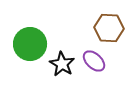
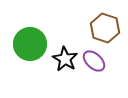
brown hexagon: moved 4 px left; rotated 16 degrees clockwise
black star: moved 3 px right, 5 px up
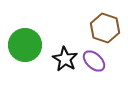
green circle: moved 5 px left, 1 px down
